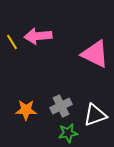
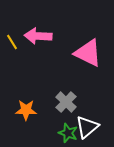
pink arrow: rotated 8 degrees clockwise
pink triangle: moved 7 px left, 1 px up
gray cross: moved 5 px right, 4 px up; rotated 20 degrees counterclockwise
white triangle: moved 8 px left, 12 px down; rotated 20 degrees counterclockwise
green star: rotated 30 degrees clockwise
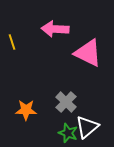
pink arrow: moved 17 px right, 7 px up
yellow line: rotated 14 degrees clockwise
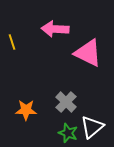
white triangle: moved 5 px right
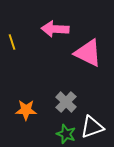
white triangle: rotated 20 degrees clockwise
green star: moved 2 px left, 1 px down
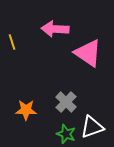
pink triangle: rotated 8 degrees clockwise
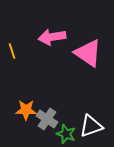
pink arrow: moved 3 px left, 8 px down; rotated 12 degrees counterclockwise
yellow line: moved 9 px down
gray cross: moved 19 px left, 17 px down; rotated 10 degrees counterclockwise
white triangle: moved 1 px left, 1 px up
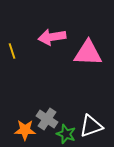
pink triangle: rotated 32 degrees counterclockwise
orange star: moved 1 px left, 20 px down
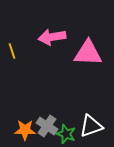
gray cross: moved 7 px down
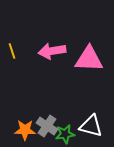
pink arrow: moved 14 px down
pink triangle: moved 1 px right, 6 px down
white triangle: rotated 35 degrees clockwise
green star: moved 1 px left; rotated 30 degrees counterclockwise
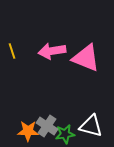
pink triangle: moved 3 px left, 1 px up; rotated 20 degrees clockwise
orange star: moved 3 px right, 1 px down
